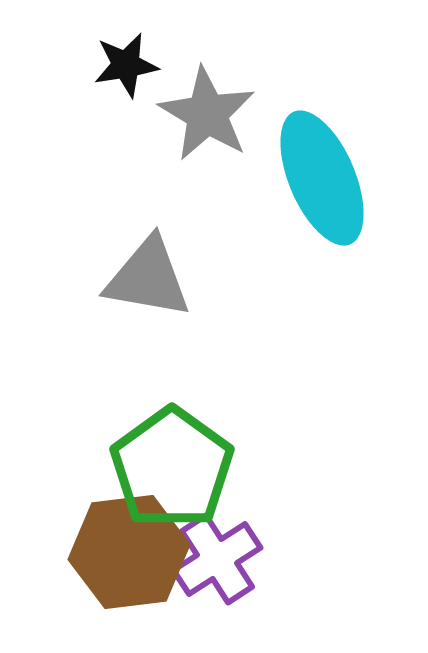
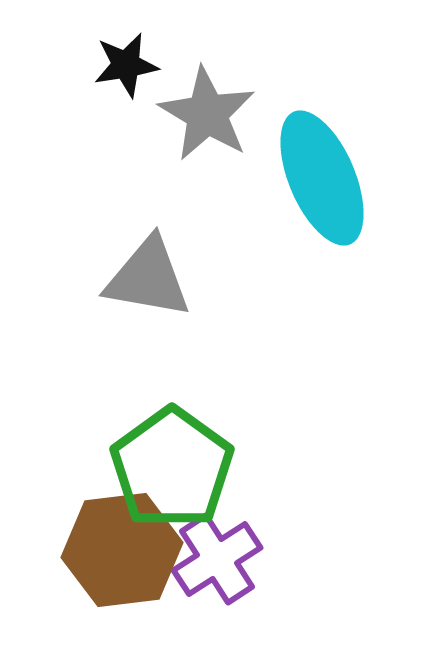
brown hexagon: moved 7 px left, 2 px up
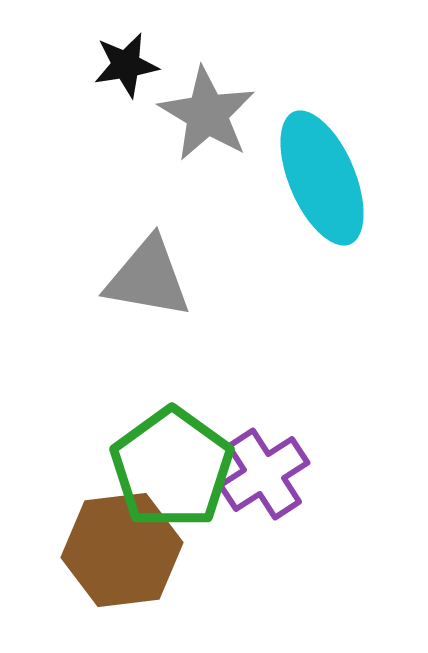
purple cross: moved 47 px right, 85 px up
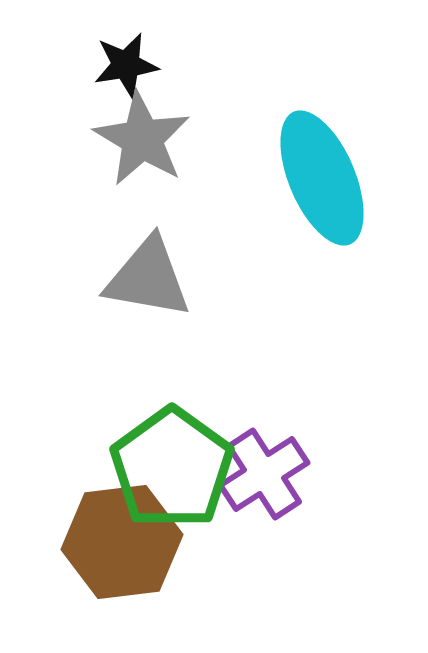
gray star: moved 65 px left, 25 px down
brown hexagon: moved 8 px up
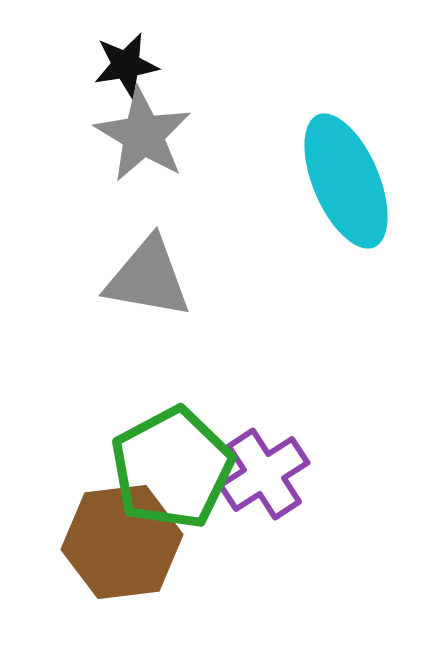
gray star: moved 1 px right, 4 px up
cyan ellipse: moved 24 px right, 3 px down
green pentagon: rotated 8 degrees clockwise
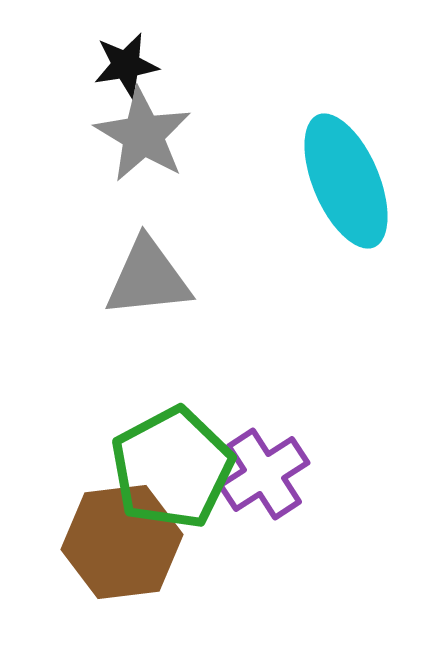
gray triangle: rotated 16 degrees counterclockwise
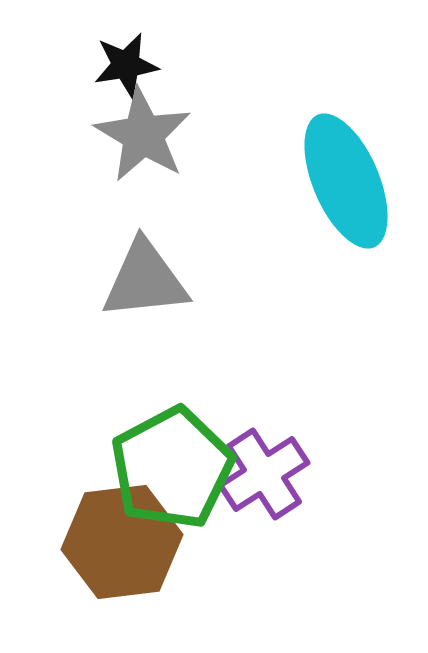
gray triangle: moved 3 px left, 2 px down
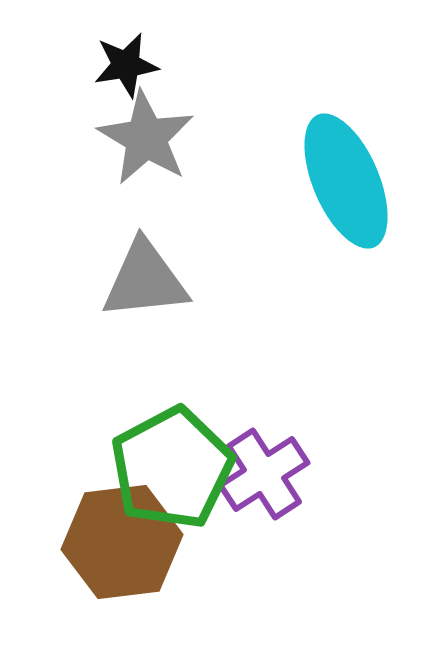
gray star: moved 3 px right, 3 px down
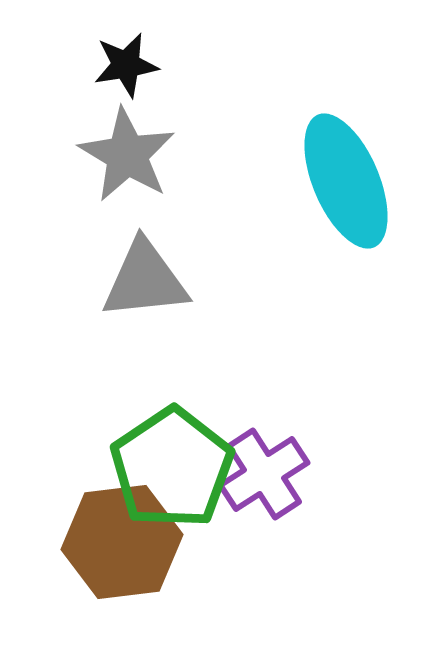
gray star: moved 19 px left, 17 px down
green pentagon: rotated 6 degrees counterclockwise
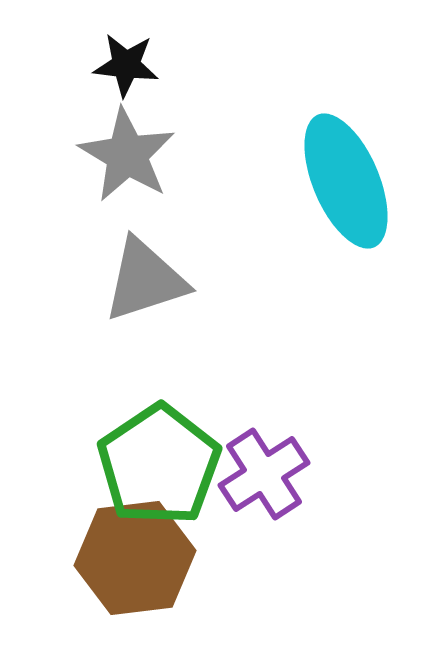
black star: rotated 16 degrees clockwise
gray triangle: rotated 12 degrees counterclockwise
green pentagon: moved 13 px left, 3 px up
brown hexagon: moved 13 px right, 16 px down
